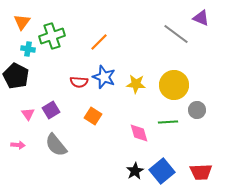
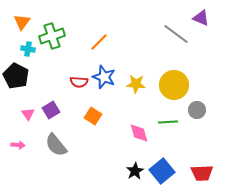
red trapezoid: moved 1 px right, 1 px down
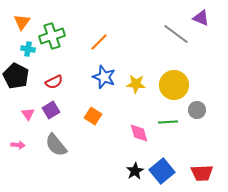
red semicircle: moved 25 px left; rotated 30 degrees counterclockwise
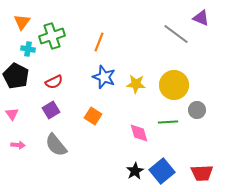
orange line: rotated 24 degrees counterclockwise
pink triangle: moved 16 px left
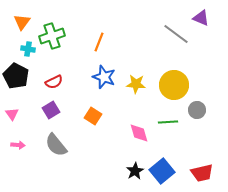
red trapezoid: rotated 10 degrees counterclockwise
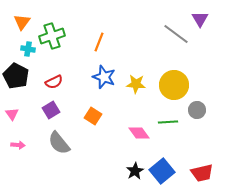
purple triangle: moved 1 px left, 1 px down; rotated 36 degrees clockwise
pink diamond: rotated 20 degrees counterclockwise
gray semicircle: moved 3 px right, 2 px up
